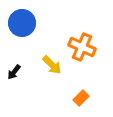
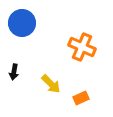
yellow arrow: moved 1 px left, 19 px down
black arrow: rotated 28 degrees counterclockwise
orange rectangle: rotated 21 degrees clockwise
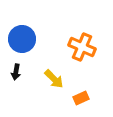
blue circle: moved 16 px down
black arrow: moved 2 px right
yellow arrow: moved 3 px right, 5 px up
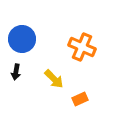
orange rectangle: moved 1 px left, 1 px down
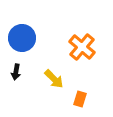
blue circle: moved 1 px up
orange cross: rotated 16 degrees clockwise
orange rectangle: rotated 49 degrees counterclockwise
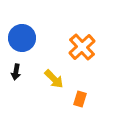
orange cross: rotated 8 degrees clockwise
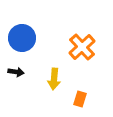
black arrow: rotated 91 degrees counterclockwise
yellow arrow: rotated 50 degrees clockwise
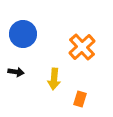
blue circle: moved 1 px right, 4 px up
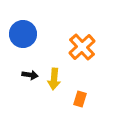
black arrow: moved 14 px right, 3 px down
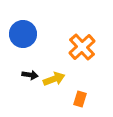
yellow arrow: rotated 115 degrees counterclockwise
